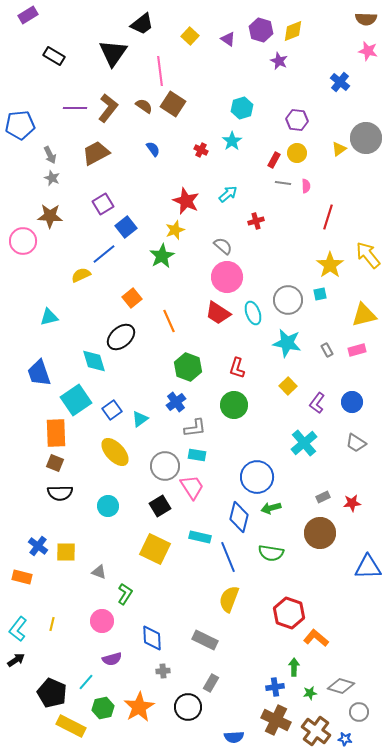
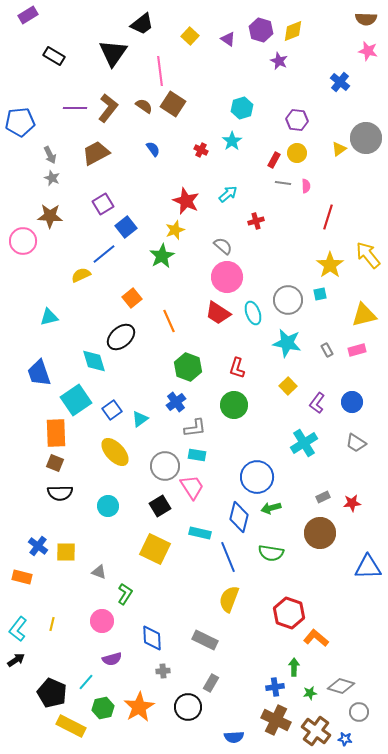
blue pentagon at (20, 125): moved 3 px up
cyan cross at (304, 443): rotated 8 degrees clockwise
cyan rectangle at (200, 537): moved 4 px up
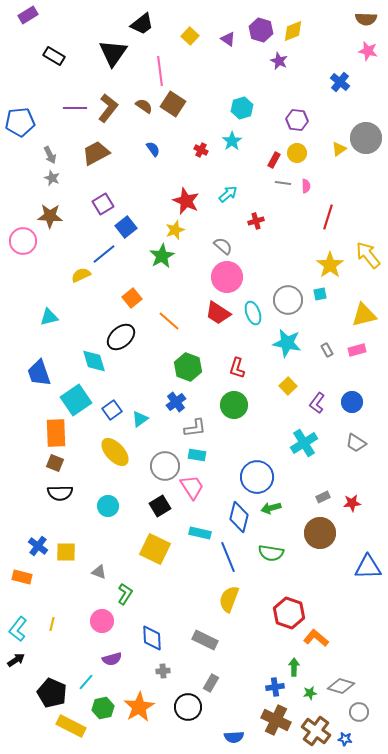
orange line at (169, 321): rotated 25 degrees counterclockwise
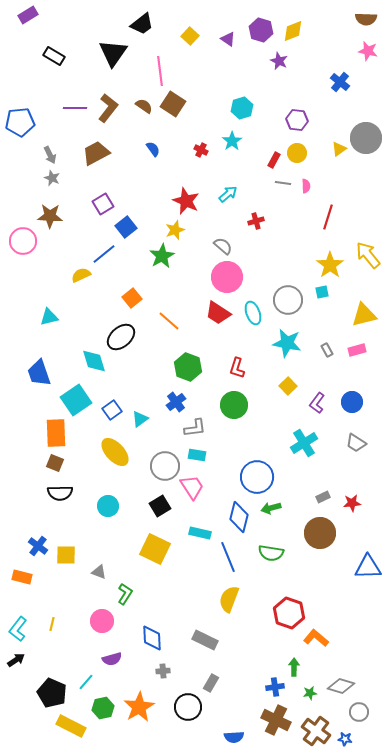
cyan square at (320, 294): moved 2 px right, 2 px up
yellow square at (66, 552): moved 3 px down
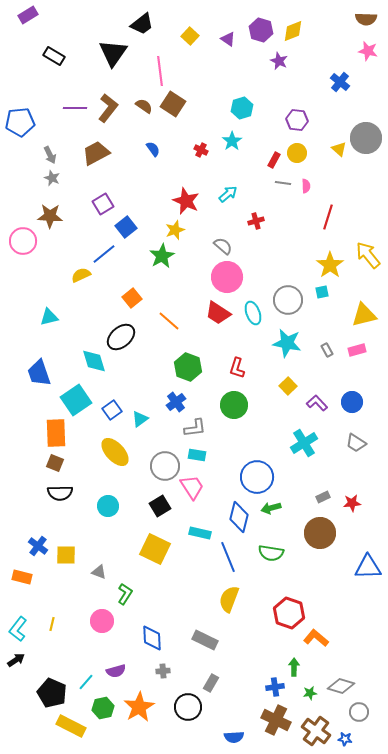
yellow triangle at (339, 149): rotated 42 degrees counterclockwise
purple L-shape at (317, 403): rotated 100 degrees clockwise
purple semicircle at (112, 659): moved 4 px right, 12 px down
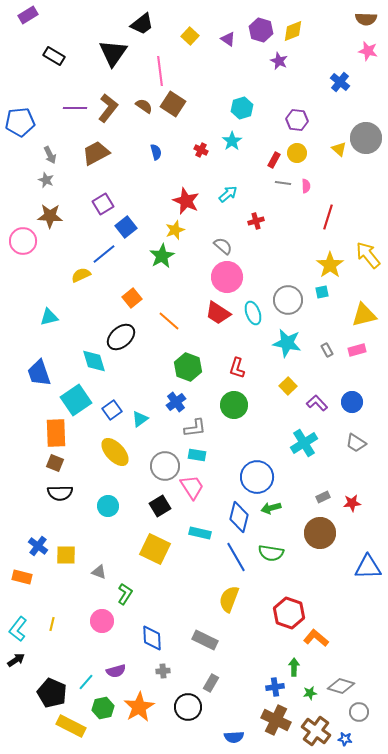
blue semicircle at (153, 149): moved 3 px right, 3 px down; rotated 21 degrees clockwise
gray star at (52, 178): moved 6 px left, 2 px down
blue line at (228, 557): moved 8 px right; rotated 8 degrees counterclockwise
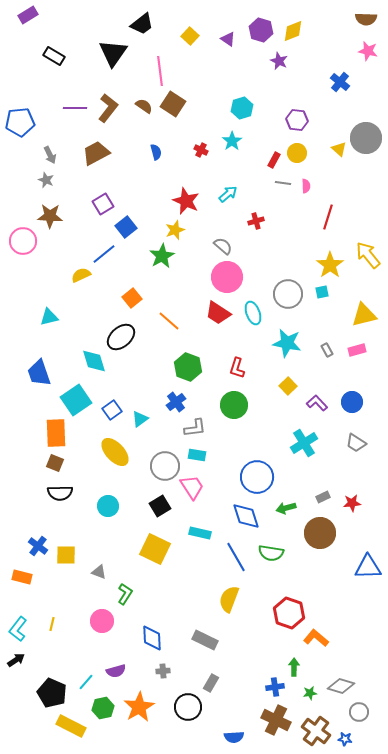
gray circle at (288, 300): moved 6 px up
green arrow at (271, 508): moved 15 px right
blue diamond at (239, 517): moved 7 px right, 1 px up; rotated 32 degrees counterclockwise
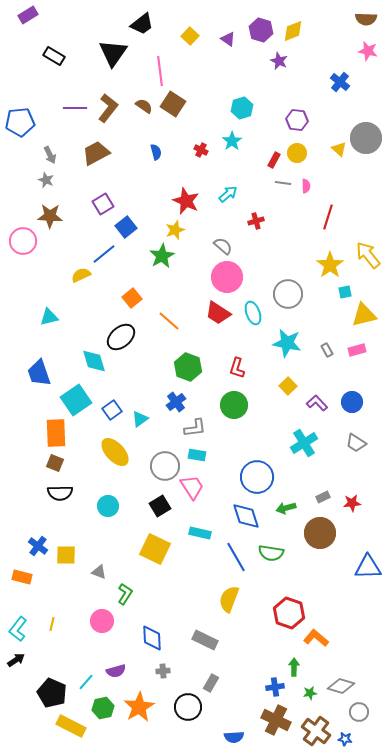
cyan square at (322, 292): moved 23 px right
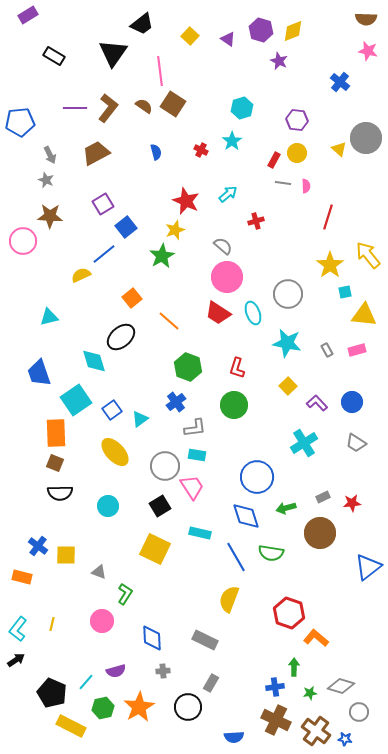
yellow triangle at (364, 315): rotated 20 degrees clockwise
blue triangle at (368, 567): rotated 36 degrees counterclockwise
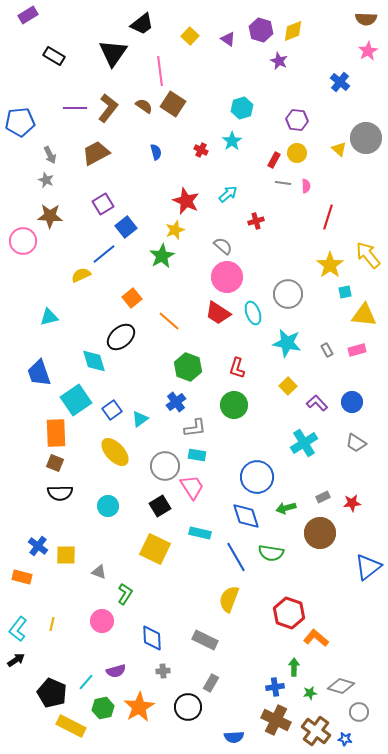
pink star at (368, 51): rotated 30 degrees clockwise
